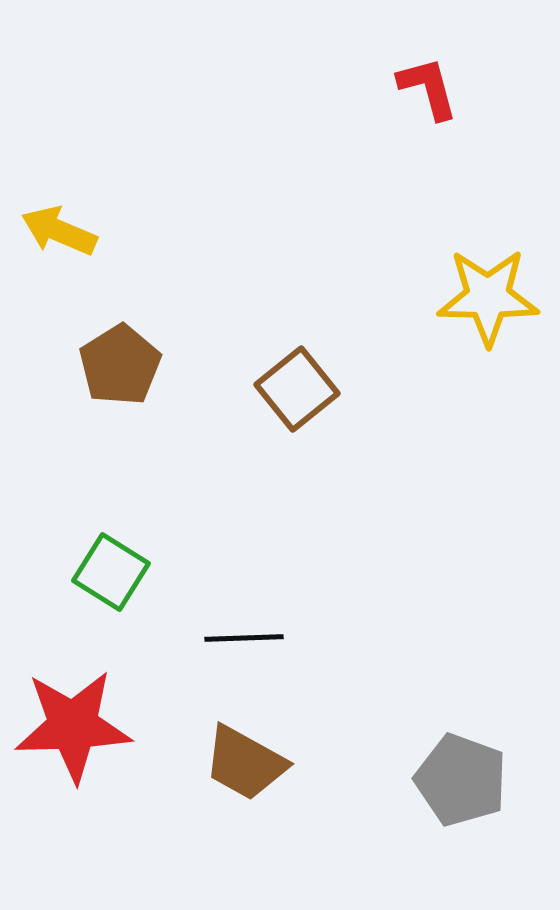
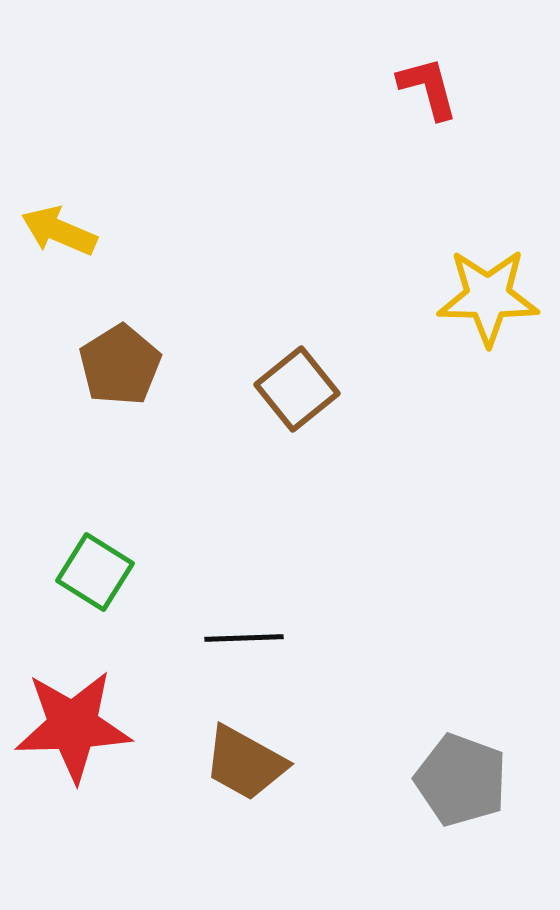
green square: moved 16 px left
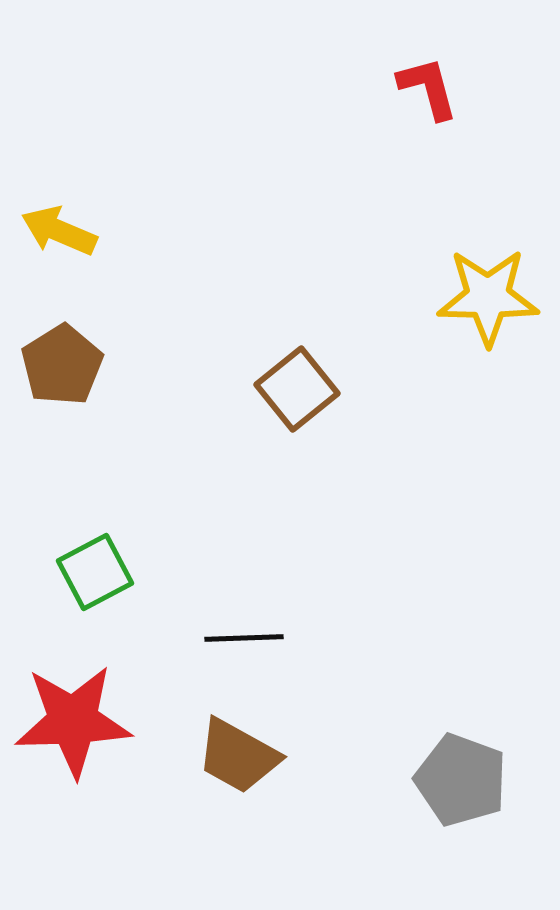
brown pentagon: moved 58 px left
green square: rotated 30 degrees clockwise
red star: moved 5 px up
brown trapezoid: moved 7 px left, 7 px up
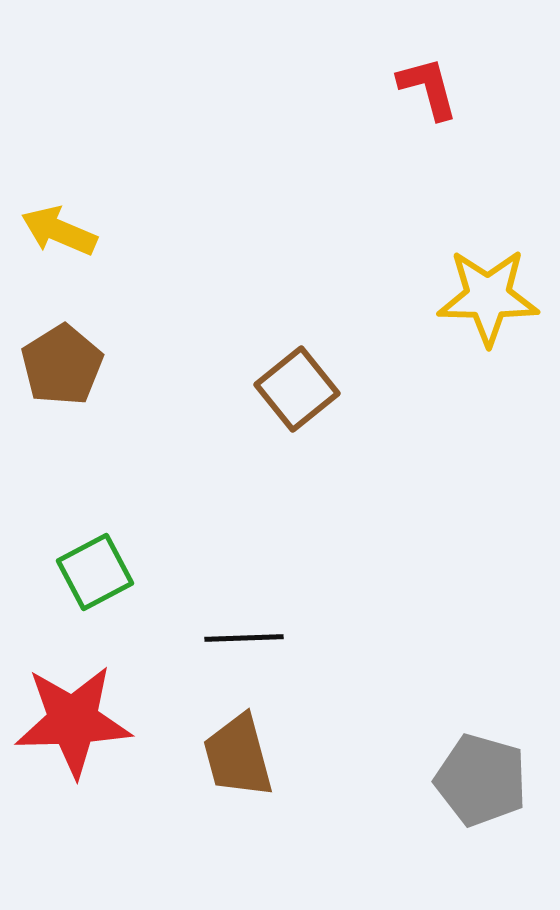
brown trapezoid: rotated 46 degrees clockwise
gray pentagon: moved 20 px right; rotated 4 degrees counterclockwise
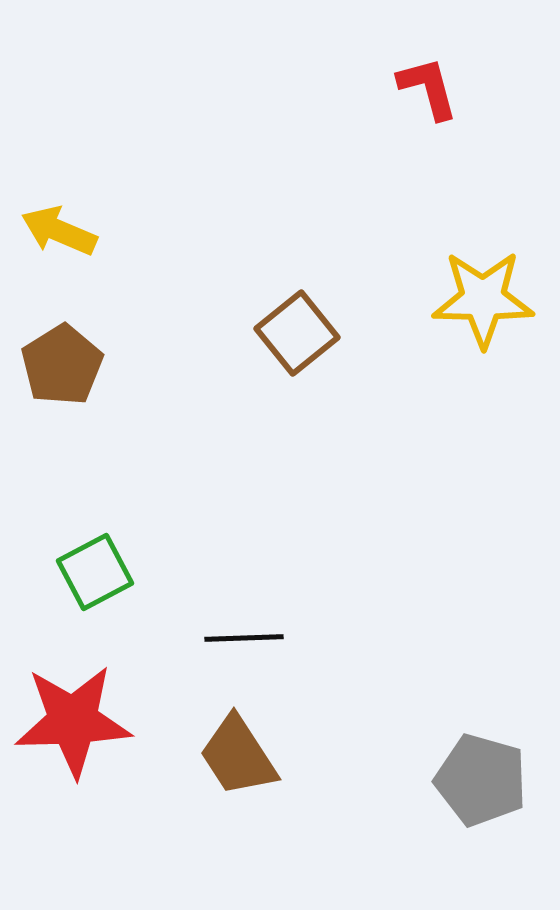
yellow star: moved 5 px left, 2 px down
brown square: moved 56 px up
brown trapezoid: rotated 18 degrees counterclockwise
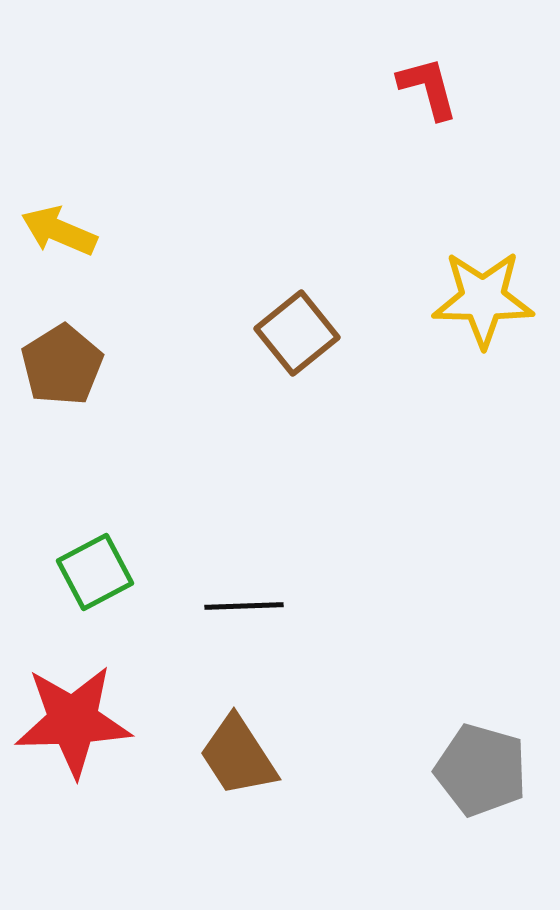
black line: moved 32 px up
gray pentagon: moved 10 px up
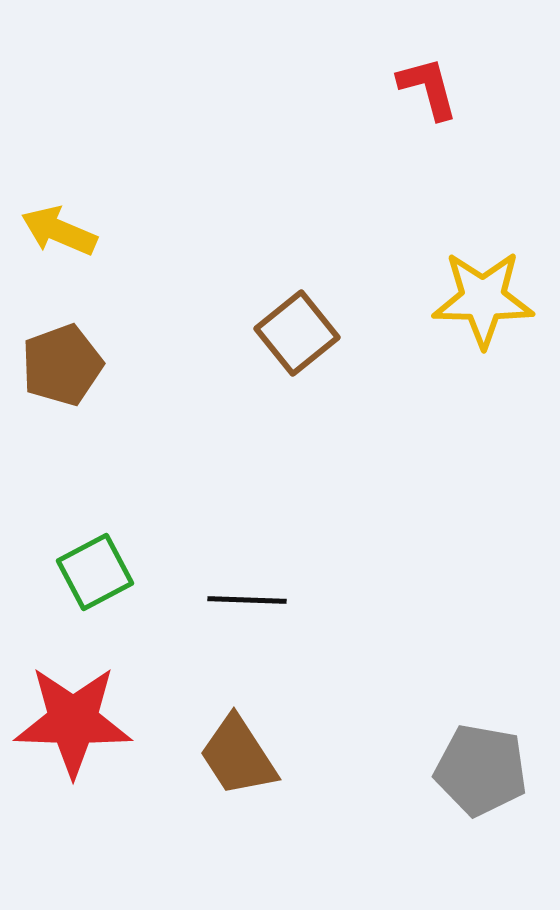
brown pentagon: rotated 12 degrees clockwise
black line: moved 3 px right, 6 px up; rotated 4 degrees clockwise
red star: rotated 4 degrees clockwise
gray pentagon: rotated 6 degrees counterclockwise
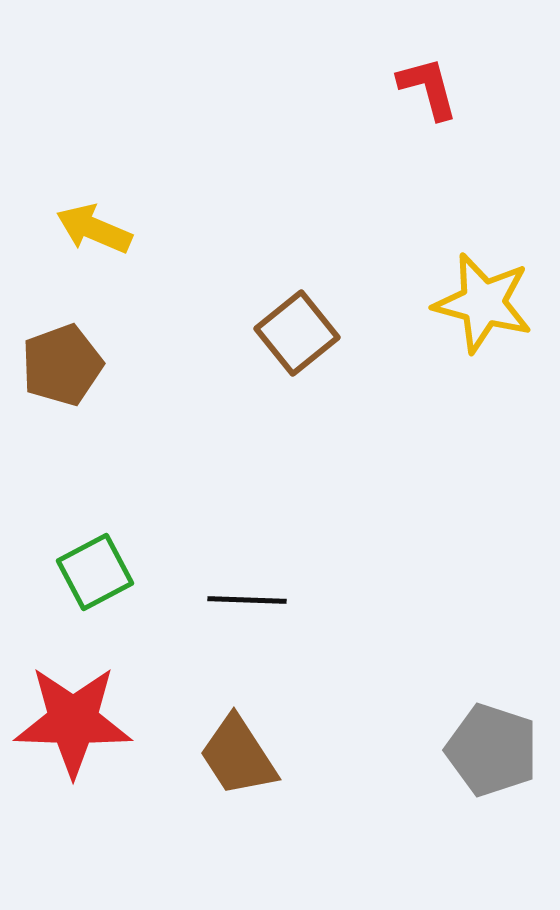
yellow arrow: moved 35 px right, 2 px up
yellow star: moved 4 px down; rotated 14 degrees clockwise
gray pentagon: moved 11 px right, 20 px up; rotated 8 degrees clockwise
